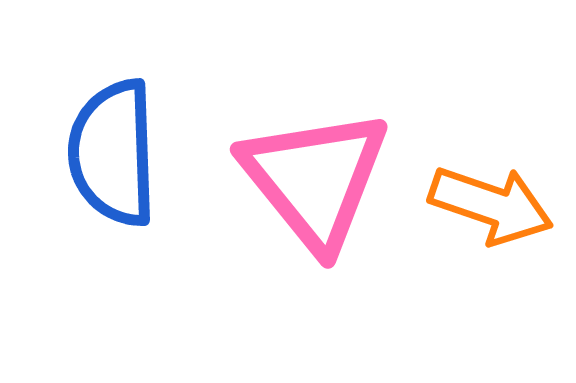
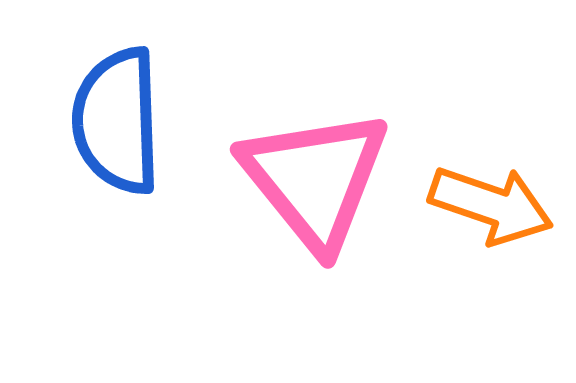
blue semicircle: moved 4 px right, 32 px up
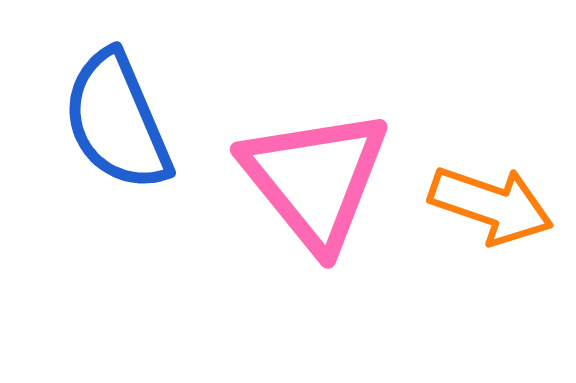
blue semicircle: rotated 21 degrees counterclockwise
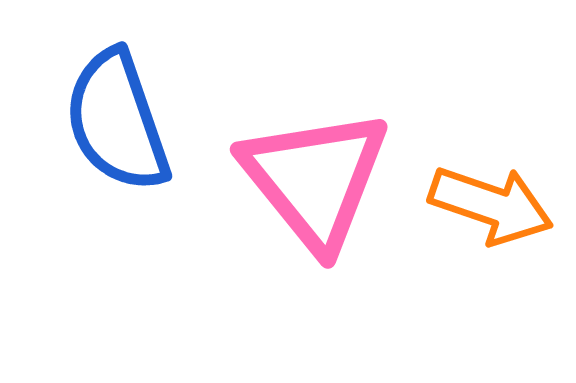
blue semicircle: rotated 4 degrees clockwise
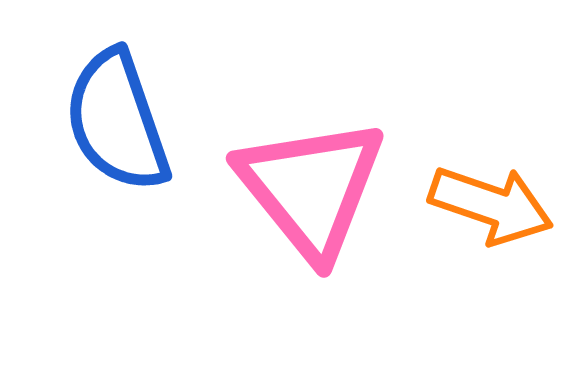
pink triangle: moved 4 px left, 9 px down
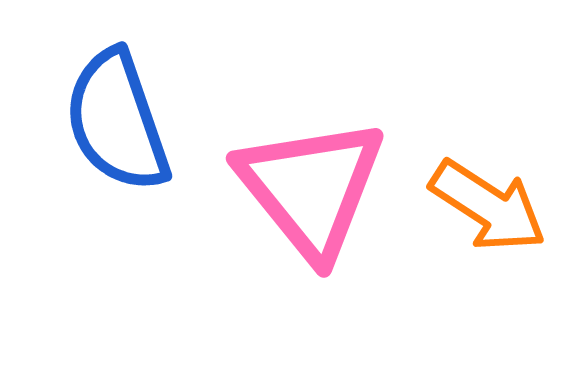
orange arrow: moved 3 px left, 1 px down; rotated 14 degrees clockwise
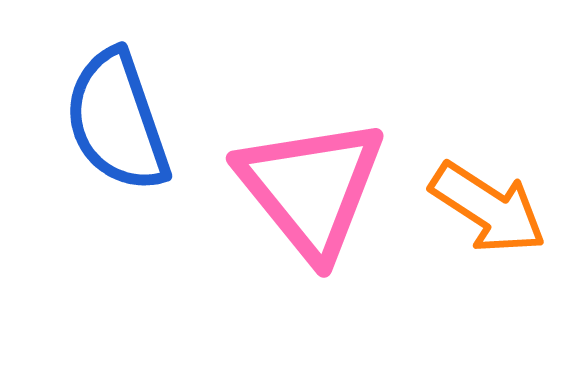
orange arrow: moved 2 px down
